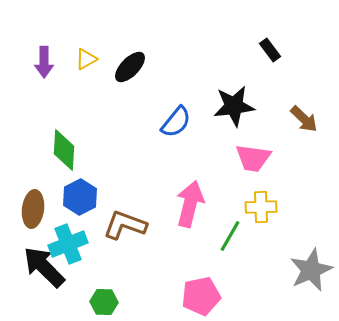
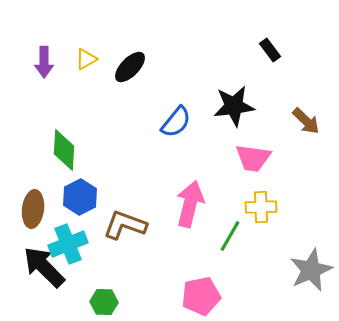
brown arrow: moved 2 px right, 2 px down
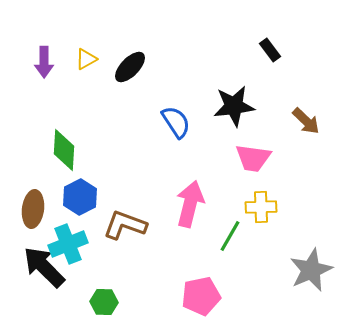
blue semicircle: rotated 72 degrees counterclockwise
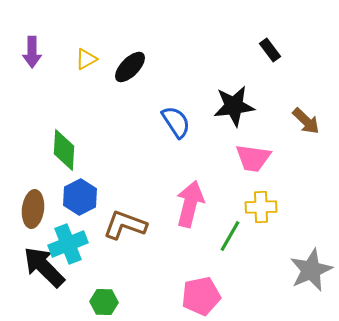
purple arrow: moved 12 px left, 10 px up
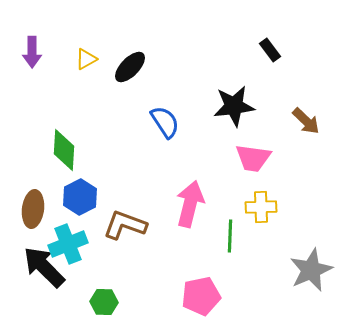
blue semicircle: moved 11 px left
green line: rotated 28 degrees counterclockwise
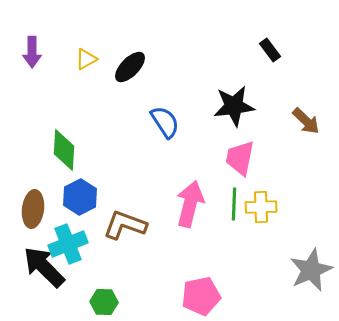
pink trapezoid: moved 13 px left; rotated 93 degrees clockwise
green line: moved 4 px right, 32 px up
